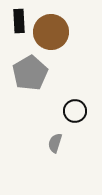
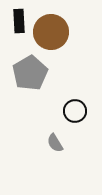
gray semicircle: rotated 48 degrees counterclockwise
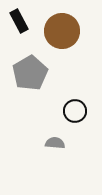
black rectangle: rotated 25 degrees counterclockwise
brown circle: moved 11 px right, 1 px up
gray semicircle: rotated 126 degrees clockwise
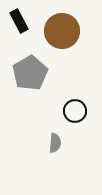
gray semicircle: rotated 90 degrees clockwise
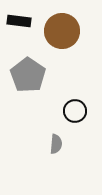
black rectangle: rotated 55 degrees counterclockwise
gray pentagon: moved 2 px left, 2 px down; rotated 8 degrees counterclockwise
gray semicircle: moved 1 px right, 1 px down
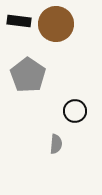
brown circle: moved 6 px left, 7 px up
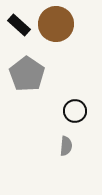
black rectangle: moved 4 px down; rotated 35 degrees clockwise
gray pentagon: moved 1 px left, 1 px up
gray semicircle: moved 10 px right, 2 px down
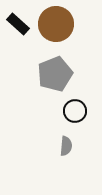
black rectangle: moved 1 px left, 1 px up
gray pentagon: moved 28 px right; rotated 16 degrees clockwise
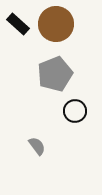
gray semicircle: moved 29 px left; rotated 42 degrees counterclockwise
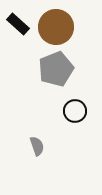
brown circle: moved 3 px down
gray pentagon: moved 1 px right, 5 px up
gray semicircle: rotated 18 degrees clockwise
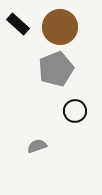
brown circle: moved 4 px right
gray semicircle: rotated 90 degrees counterclockwise
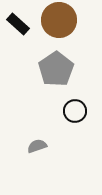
brown circle: moved 1 px left, 7 px up
gray pentagon: rotated 12 degrees counterclockwise
